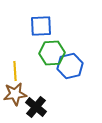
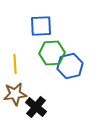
yellow line: moved 7 px up
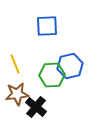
blue square: moved 6 px right
green hexagon: moved 22 px down
yellow line: rotated 18 degrees counterclockwise
brown star: moved 2 px right
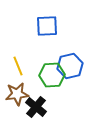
yellow line: moved 3 px right, 2 px down
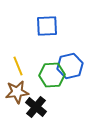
brown star: moved 2 px up
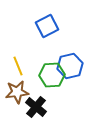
blue square: rotated 25 degrees counterclockwise
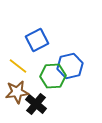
blue square: moved 10 px left, 14 px down
yellow line: rotated 30 degrees counterclockwise
green hexagon: moved 1 px right, 1 px down
black cross: moved 3 px up
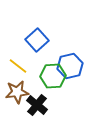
blue square: rotated 15 degrees counterclockwise
black cross: moved 1 px right, 1 px down
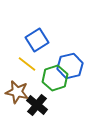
blue square: rotated 10 degrees clockwise
yellow line: moved 9 px right, 2 px up
green hexagon: moved 2 px right, 2 px down; rotated 15 degrees counterclockwise
brown star: rotated 20 degrees clockwise
